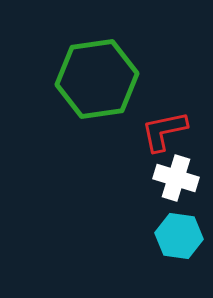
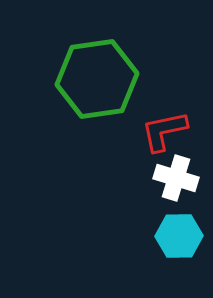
cyan hexagon: rotated 9 degrees counterclockwise
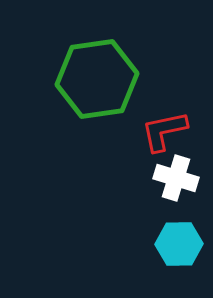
cyan hexagon: moved 8 px down
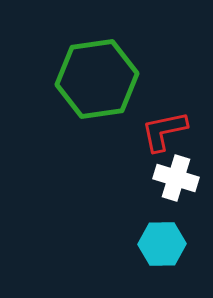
cyan hexagon: moved 17 px left
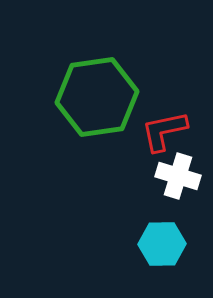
green hexagon: moved 18 px down
white cross: moved 2 px right, 2 px up
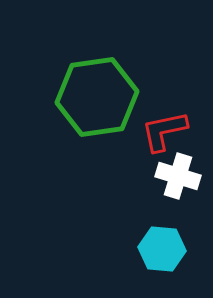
cyan hexagon: moved 5 px down; rotated 6 degrees clockwise
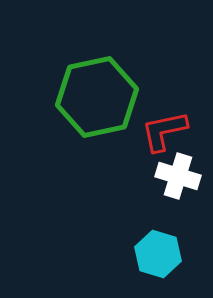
green hexagon: rotated 4 degrees counterclockwise
cyan hexagon: moved 4 px left, 5 px down; rotated 12 degrees clockwise
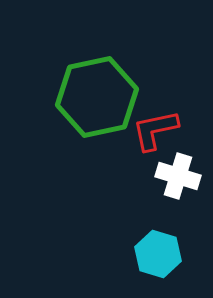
red L-shape: moved 9 px left, 1 px up
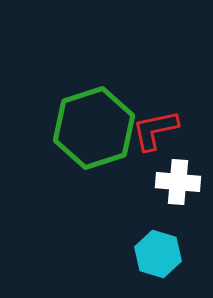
green hexagon: moved 3 px left, 31 px down; rotated 6 degrees counterclockwise
white cross: moved 6 px down; rotated 12 degrees counterclockwise
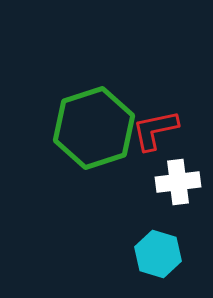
white cross: rotated 12 degrees counterclockwise
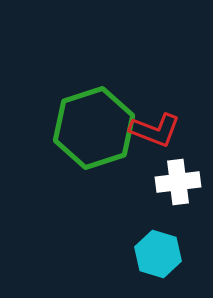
red L-shape: rotated 147 degrees counterclockwise
